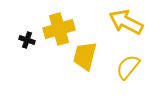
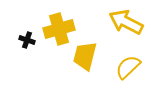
yellow semicircle: rotated 8 degrees clockwise
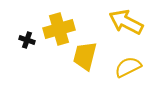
yellow semicircle: rotated 16 degrees clockwise
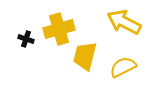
yellow arrow: moved 2 px left
black cross: moved 1 px left, 1 px up
yellow semicircle: moved 5 px left
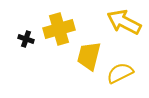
yellow trapezoid: moved 4 px right
yellow semicircle: moved 3 px left, 6 px down
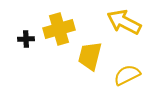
black cross: rotated 21 degrees counterclockwise
yellow trapezoid: moved 1 px right
yellow semicircle: moved 7 px right, 2 px down
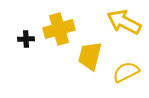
yellow semicircle: moved 1 px left, 3 px up
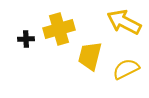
yellow semicircle: moved 3 px up
